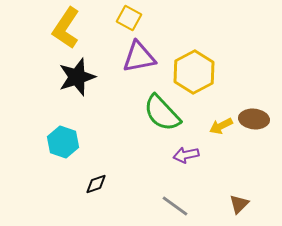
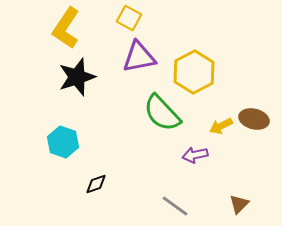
brown ellipse: rotated 8 degrees clockwise
purple arrow: moved 9 px right
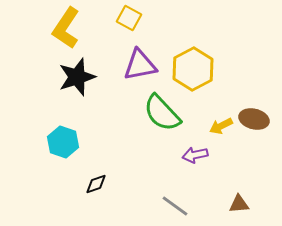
purple triangle: moved 1 px right, 8 px down
yellow hexagon: moved 1 px left, 3 px up
brown triangle: rotated 40 degrees clockwise
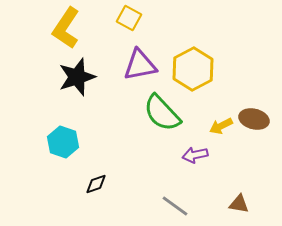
brown triangle: rotated 15 degrees clockwise
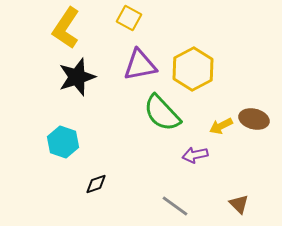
brown triangle: rotated 35 degrees clockwise
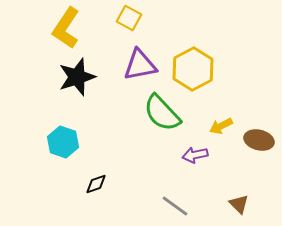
brown ellipse: moved 5 px right, 21 px down
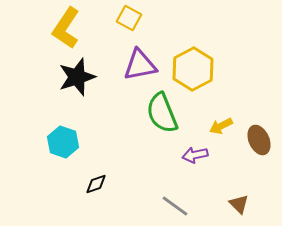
green semicircle: rotated 21 degrees clockwise
brown ellipse: rotated 52 degrees clockwise
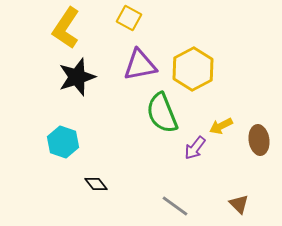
brown ellipse: rotated 16 degrees clockwise
purple arrow: moved 7 px up; rotated 40 degrees counterclockwise
black diamond: rotated 70 degrees clockwise
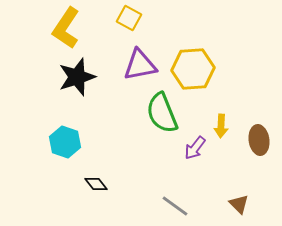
yellow hexagon: rotated 24 degrees clockwise
yellow arrow: rotated 60 degrees counterclockwise
cyan hexagon: moved 2 px right
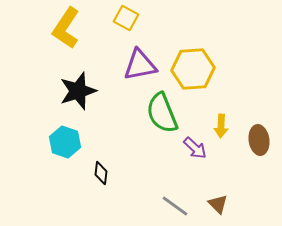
yellow square: moved 3 px left
black star: moved 1 px right, 14 px down
purple arrow: rotated 85 degrees counterclockwise
black diamond: moved 5 px right, 11 px up; rotated 45 degrees clockwise
brown triangle: moved 21 px left
